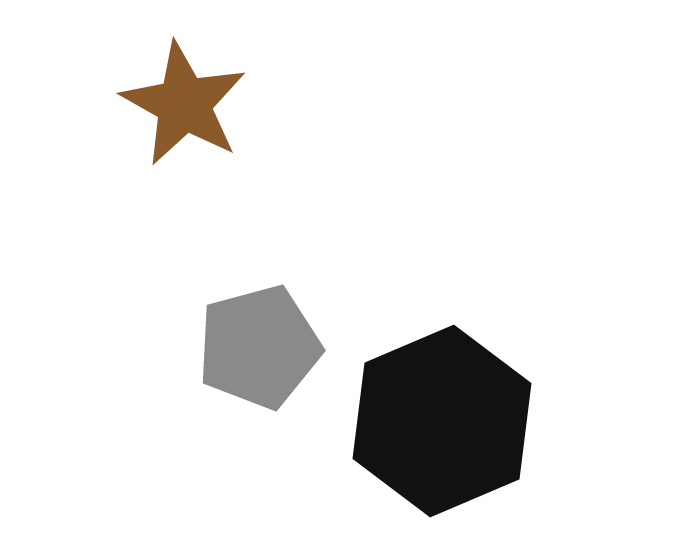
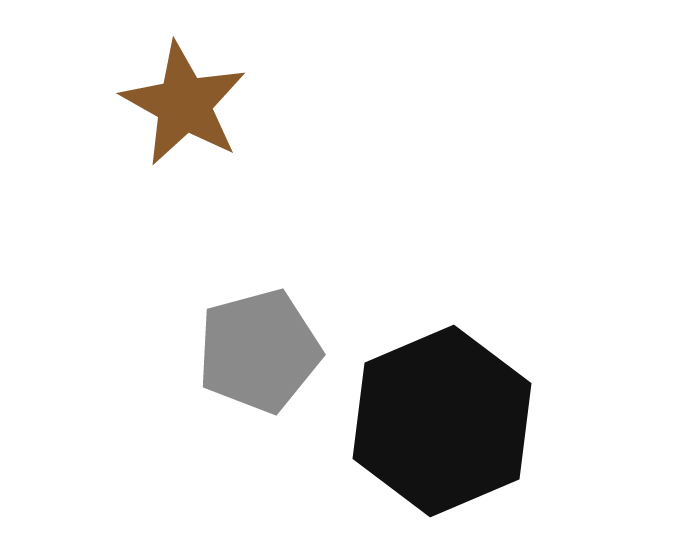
gray pentagon: moved 4 px down
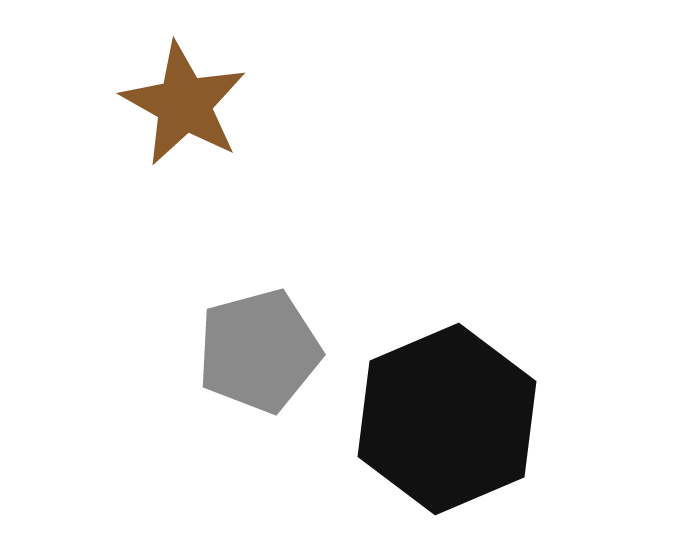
black hexagon: moved 5 px right, 2 px up
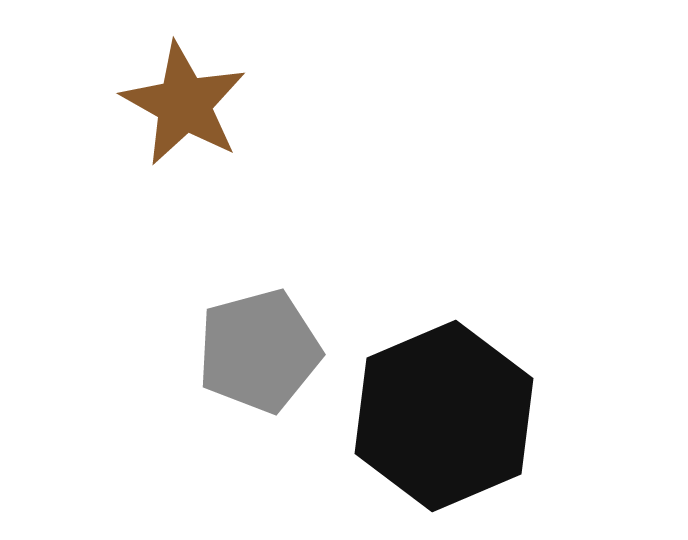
black hexagon: moved 3 px left, 3 px up
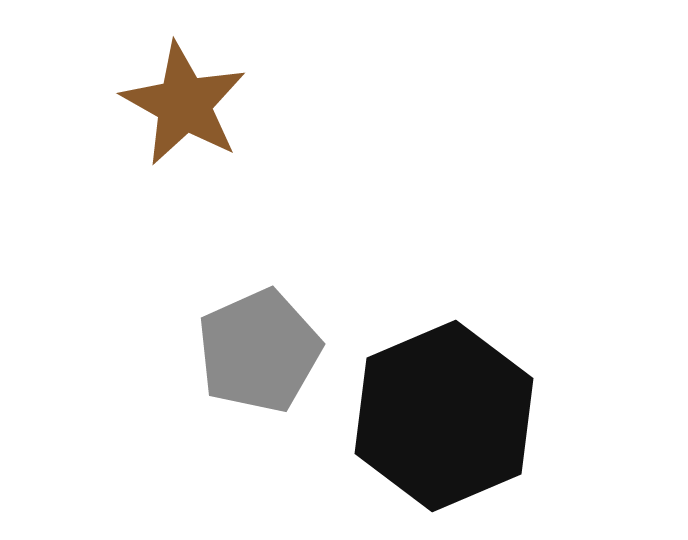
gray pentagon: rotated 9 degrees counterclockwise
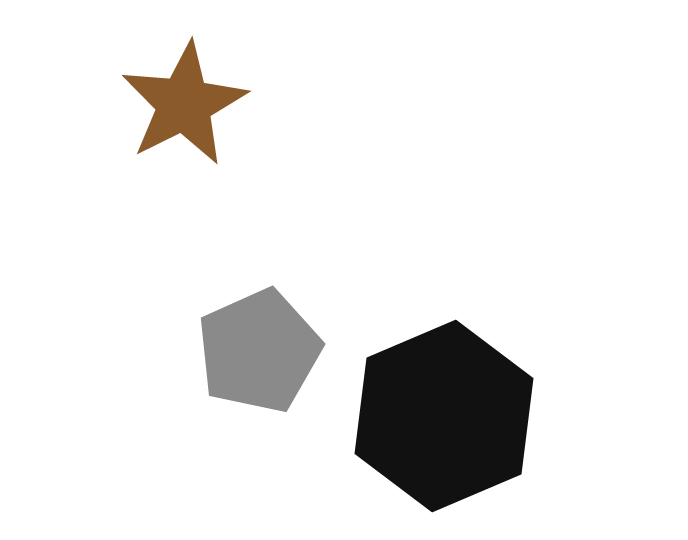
brown star: rotated 16 degrees clockwise
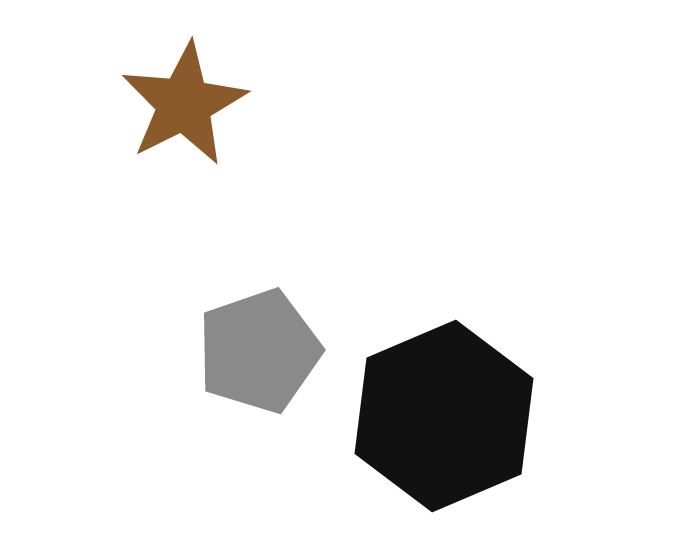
gray pentagon: rotated 5 degrees clockwise
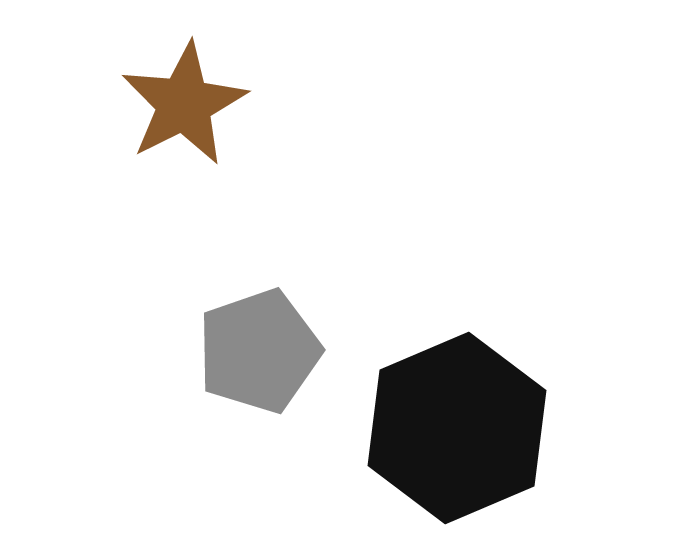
black hexagon: moved 13 px right, 12 px down
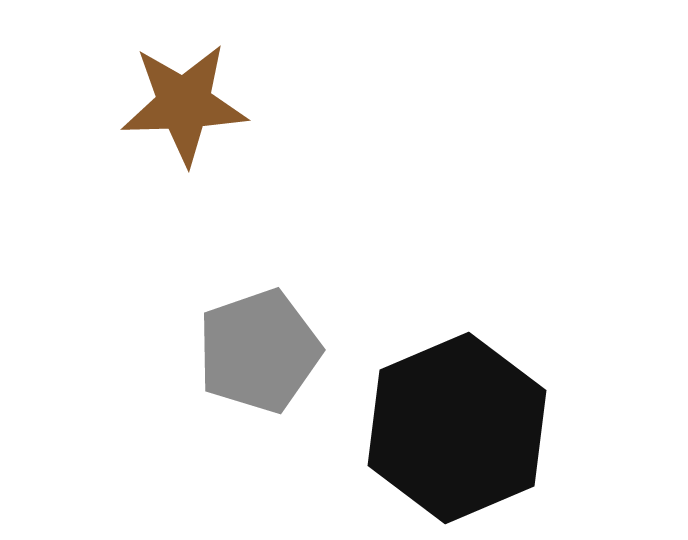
brown star: rotated 25 degrees clockwise
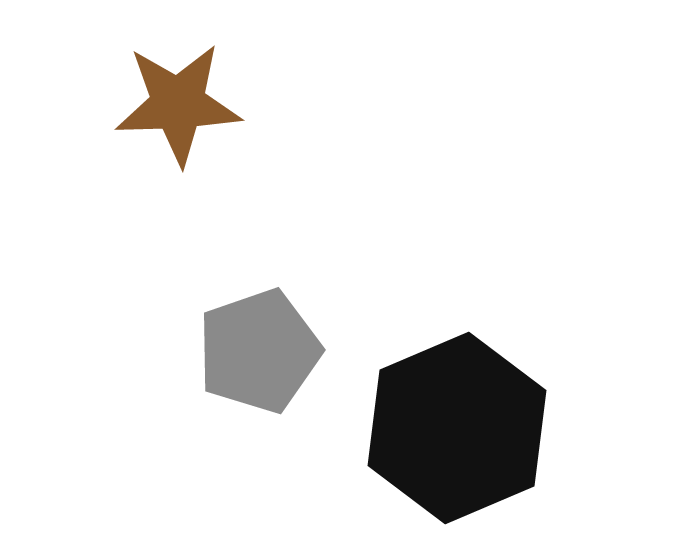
brown star: moved 6 px left
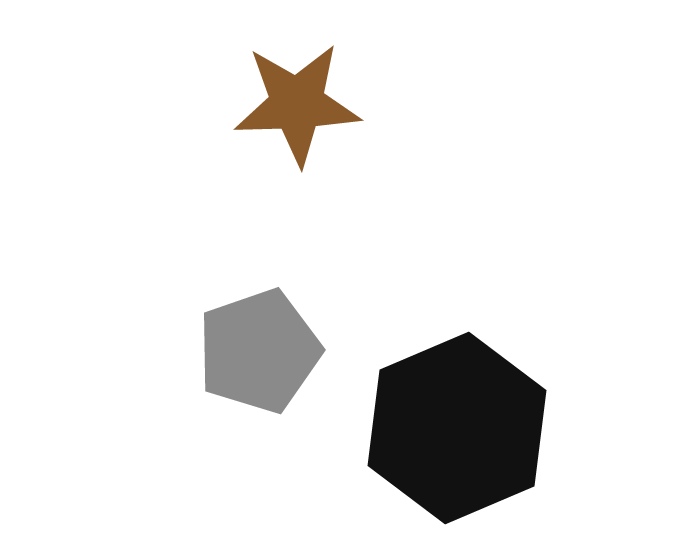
brown star: moved 119 px right
